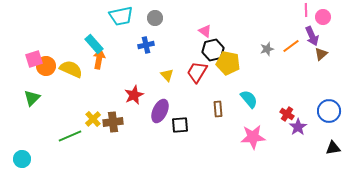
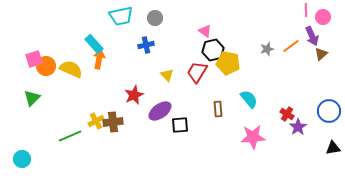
purple ellipse: rotated 30 degrees clockwise
yellow cross: moved 3 px right, 2 px down; rotated 14 degrees clockwise
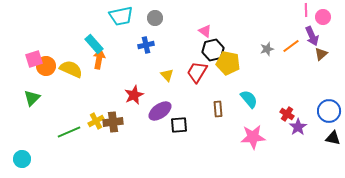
black square: moved 1 px left
green line: moved 1 px left, 4 px up
black triangle: moved 10 px up; rotated 21 degrees clockwise
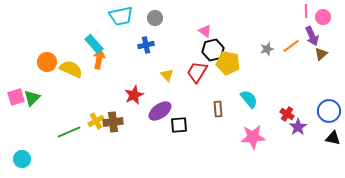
pink line: moved 1 px down
pink square: moved 18 px left, 38 px down
orange circle: moved 1 px right, 4 px up
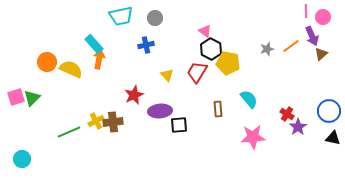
black hexagon: moved 2 px left, 1 px up; rotated 20 degrees counterclockwise
purple ellipse: rotated 30 degrees clockwise
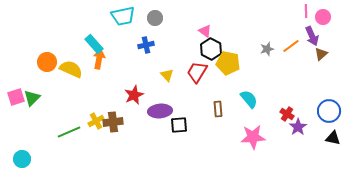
cyan trapezoid: moved 2 px right
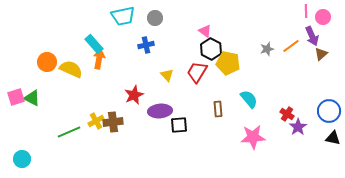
green triangle: rotated 48 degrees counterclockwise
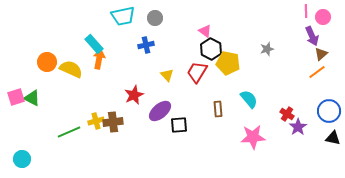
orange line: moved 26 px right, 26 px down
purple ellipse: rotated 35 degrees counterclockwise
yellow cross: rotated 14 degrees clockwise
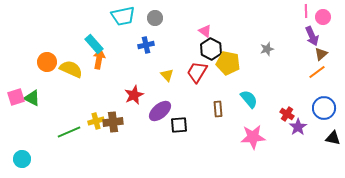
blue circle: moved 5 px left, 3 px up
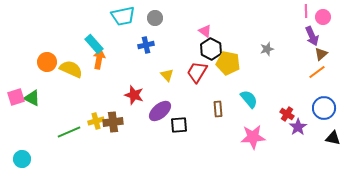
red star: rotated 30 degrees counterclockwise
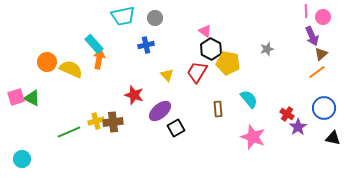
black square: moved 3 px left, 3 px down; rotated 24 degrees counterclockwise
pink star: rotated 25 degrees clockwise
